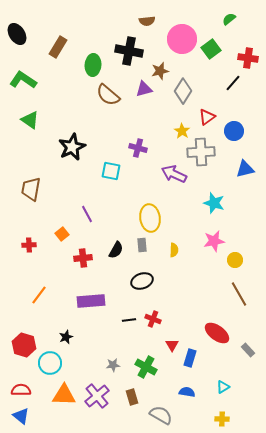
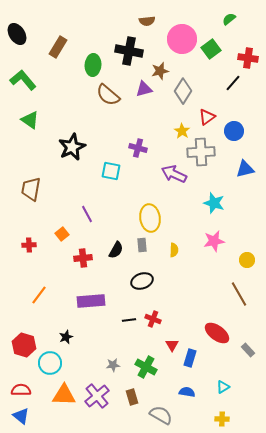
green L-shape at (23, 80): rotated 16 degrees clockwise
yellow circle at (235, 260): moved 12 px right
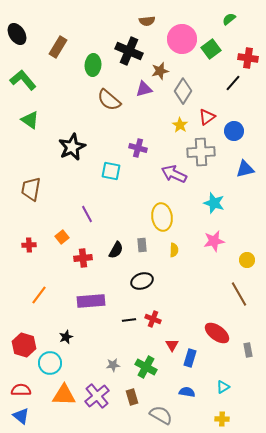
black cross at (129, 51): rotated 12 degrees clockwise
brown semicircle at (108, 95): moved 1 px right, 5 px down
yellow star at (182, 131): moved 2 px left, 6 px up
yellow ellipse at (150, 218): moved 12 px right, 1 px up
orange square at (62, 234): moved 3 px down
gray rectangle at (248, 350): rotated 32 degrees clockwise
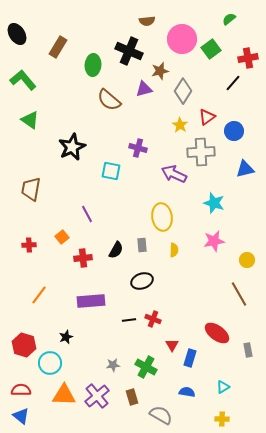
red cross at (248, 58): rotated 18 degrees counterclockwise
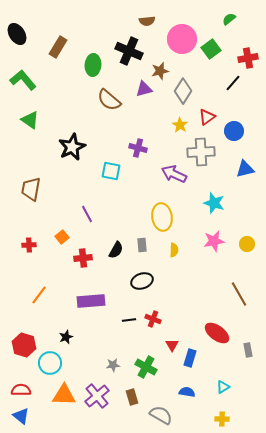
yellow circle at (247, 260): moved 16 px up
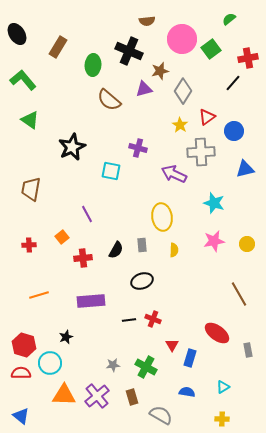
orange line at (39, 295): rotated 36 degrees clockwise
red semicircle at (21, 390): moved 17 px up
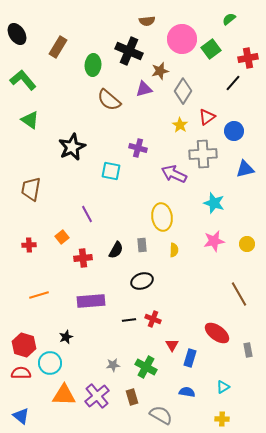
gray cross at (201, 152): moved 2 px right, 2 px down
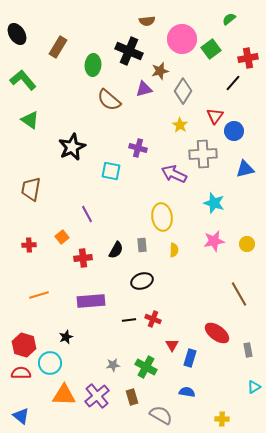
red triangle at (207, 117): moved 8 px right, 1 px up; rotated 18 degrees counterclockwise
cyan triangle at (223, 387): moved 31 px right
